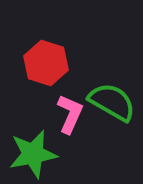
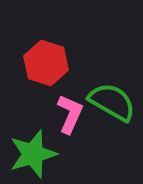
green star: rotated 6 degrees counterclockwise
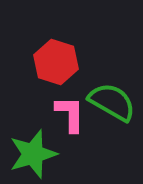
red hexagon: moved 10 px right, 1 px up
pink L-shape: rotated 24 degrees counterclockwise
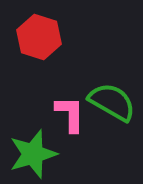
red hexagon: moved 17 px left, 25 px up
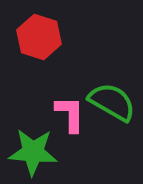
green star: moved 2 px up; rotated 21 degrees clockwise
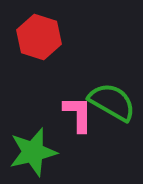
pink L-shape: moved 8 px right
green star: rotated 18 degrees counterclockwise
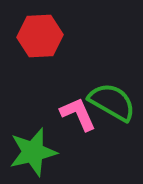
red hexagon: moved 1 px right, 1 px up; rotated 21 degrees counterclockwise
pink L-shape: rotated 24 degrees counterclockwise
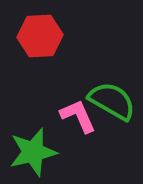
green semicircle: moved 1 px up
pink L-shape: moved 2 px down
